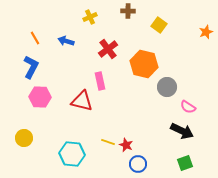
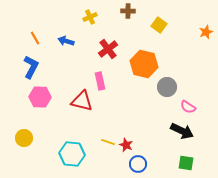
green square: moved 1 px right; rotated 28 degrees clockwise
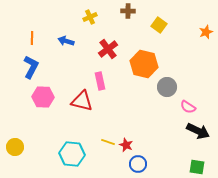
orange line: moved 3 px left; rotated 32 degrees clockwise
pink hexagon: moved 3 px right
black arrow: moved 16 px right
yellow circle: moved 9 px left, 9 px down
green square: moved 11 px right, 4 px down
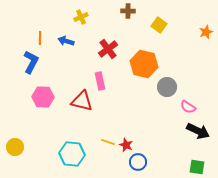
yellow cross: moved 9 px left
orange line: moved 8 px right
blue L-shape: moved 5 px up
blue circle: moved 2 px up
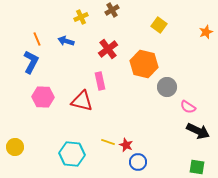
brown cross: moved 16 px left, 1 px up; rotated 32 degrees counterclockwise
orange line: moved 3 px left, 1 px down; rotated 24 degrees counterclockwise
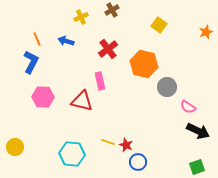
green square: rotated 28 degrees counterclockwise
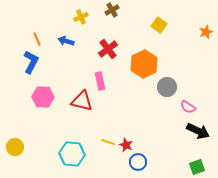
orange hexagon: rotated 20 degrees clockwise
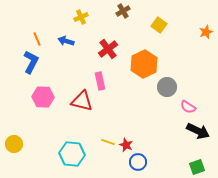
brown cross: moved 11 px right, 1 px down
yellow circle: moved 1 px left, 3 px up
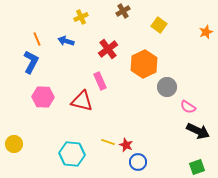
pink rectangle: rotated 12 degrees counterclockwise
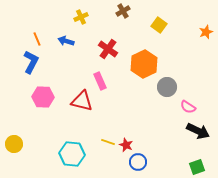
red cross: rotated 18 degrees counterclockwise
